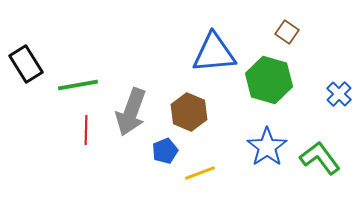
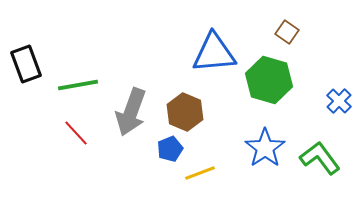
black rectangle: rotated 12 degrees clockwise
blue cross: moved 7 px down
brown hexagon: moved 4 px left
red line: moved 10 px left, 3 px down; rotated 44 degrees counterclockwise
blue star: moved 2 px left, 1 px down
blue pentagon: moved 5 px right, 2 px up
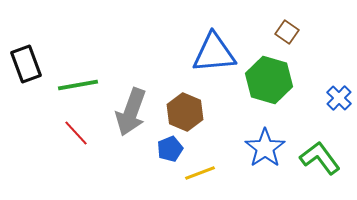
blue cross: moved 3 px up
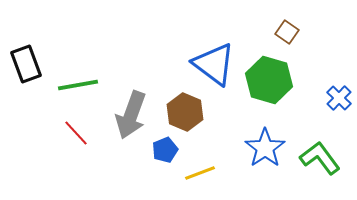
blue triangle: moved 11 px down; rotated 42 degrees clockwise
gray arrow: moved 3 px down
blue pentagon: moved 5 px left, 1 px down
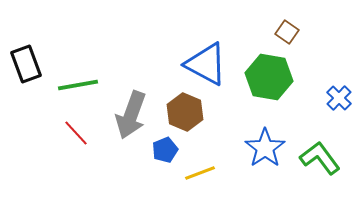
blue triangle: moved 8 px left; rotated 9 degrees counterclockwise
green hexagon: moved 3 px up; rotated 6 degrees counterclockwise
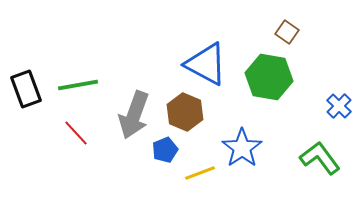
black rectangle: moved 25 px down
blue cross: moved 8 px down
gray arrow: moved 3 px right
blue star: moved 23 px left
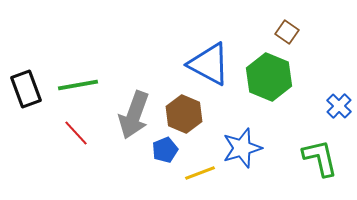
blue triangle: moved 3 px right
green hexagon: rotated 12 degrees clockwise
brown hexagon: moved 1 px left, 2 px down
blue star: rotated 18 degrees clockwise
green L-shape: rotated 24 degrees clockwise
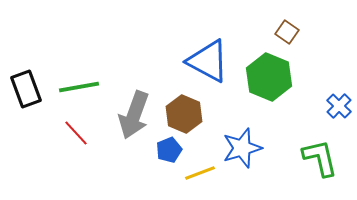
blue triangle: moved 1 px left, 3 px up
green line: moved 1 px right, 2 px down
blue pentagon: moved 4 px right
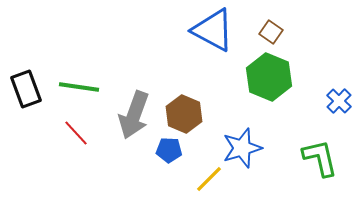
brown square: moved 16 px left
blue triangle: moved 5 px right, 31 px up
green line: rotated 18 degrees clockwise
blue cross: moved 5 px up
blue pentagon: rotated 25 degrees clockwise
yellow line: moved 9 px right, 6 px down; rotated 24 degrees counterclockwise
